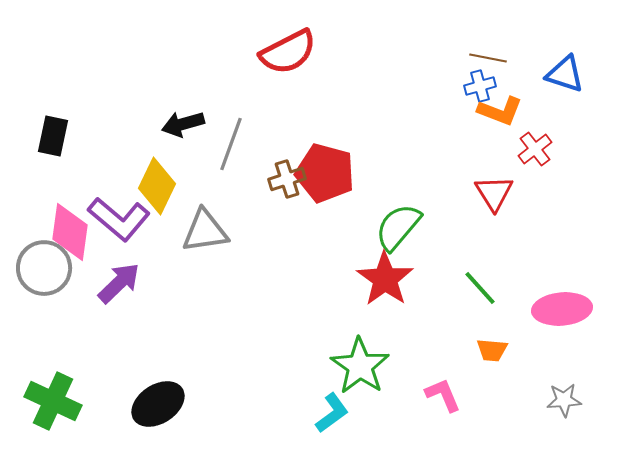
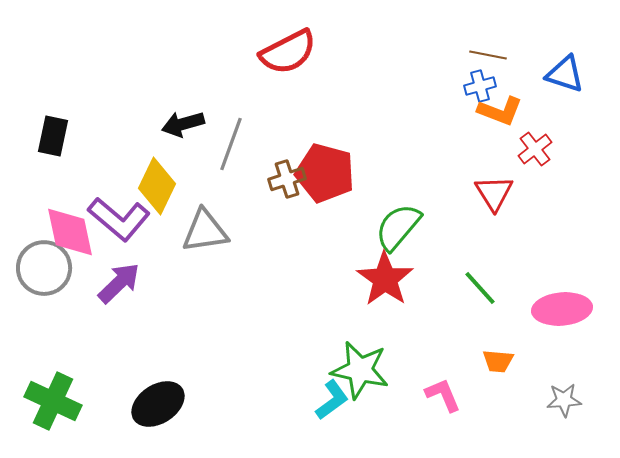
brown line: moved 3 px up
pink diamond: rotated 20 degrees counterclockwise
orange trapezoid: moved 6 px right, 11 px down
green star: moved 4 px down; rotated 22 degrees counterclockwise
cyan L-shape: moved 13 px up
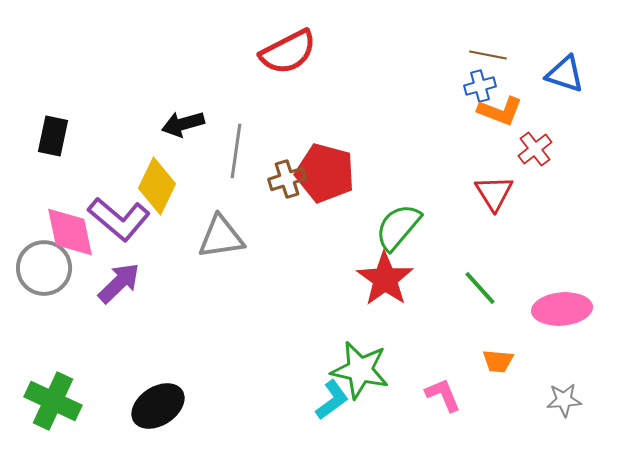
gray line: moved 5 px right, 7 px down; rotated 12 degrees counterclockwise
gray triangle: moved 16 px right, 6 px down
black ellipse: moved 2 px down
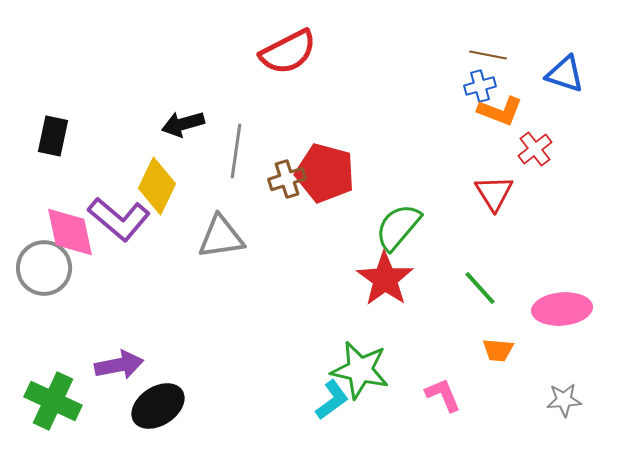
purple arrow: moved 82 px down; rotated 33 degrees clockwise
orange trapezoid: moved 11 px up
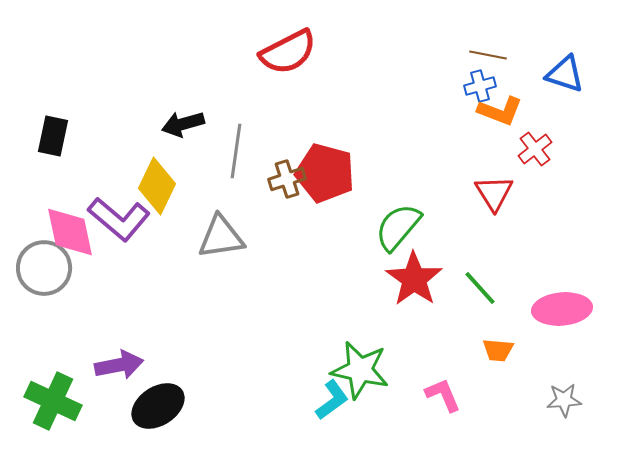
red star: moved 29 px right
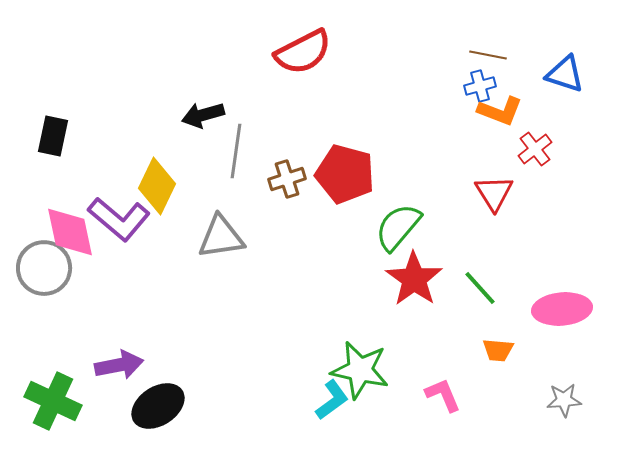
red semicircle: moved 15 px right
black arrow: moved 20 px right, 9 px up
red pentagon: moved 20 px right, 1 px down
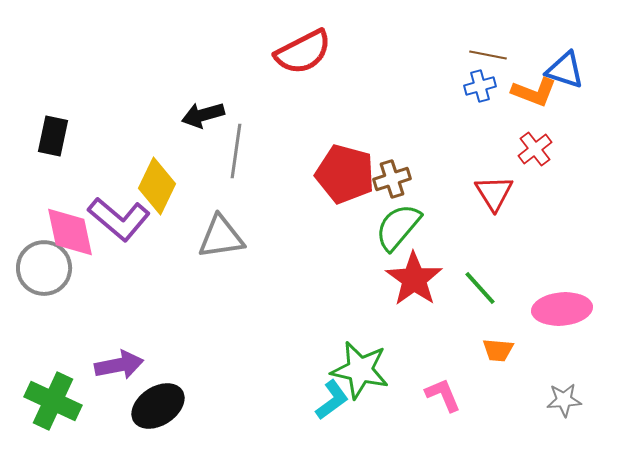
blue triangle: moved 4 px up
orange L-shape: moved 34 px right, 19 px up
brown cross: moved 105 px right
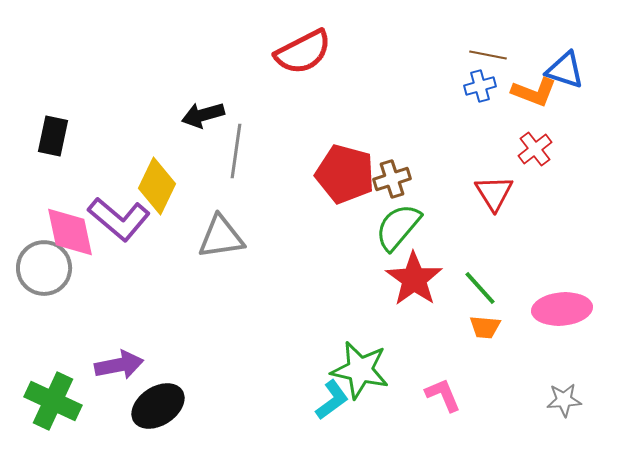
orange trapezoid: moved 13 px left, 23 px up
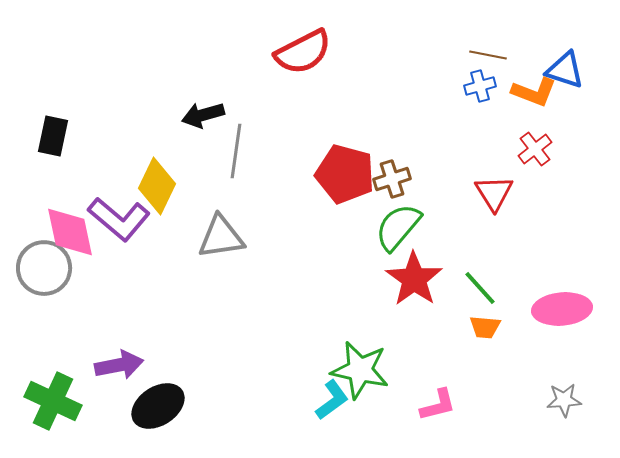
pink L-shape: moved 5 px left, 10 px down; rotated 99 degrees clockwise
